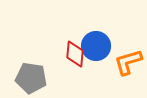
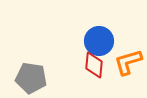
blue circle: moved 3 px right, 5 px up
red diamond: moved 19 px right, 11 px down
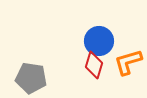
red diamond: rotated 12 degrees clockwise
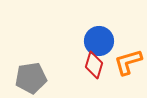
gray pentagon: rotated 16 degrees counterclockwise
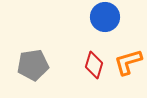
blue circle: moved 6 px right, 24 px up
gray pentagon: moved 2 px right, 13 px up
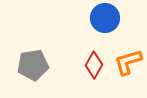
blue circle: moved 1 px down
red diamond: rotated 12 degrees clockwise
